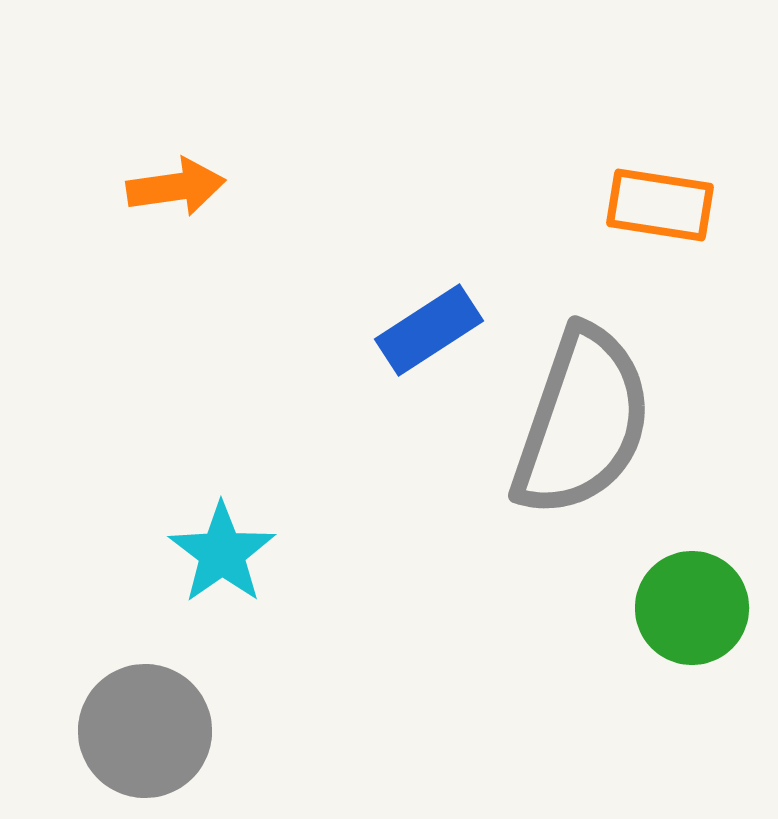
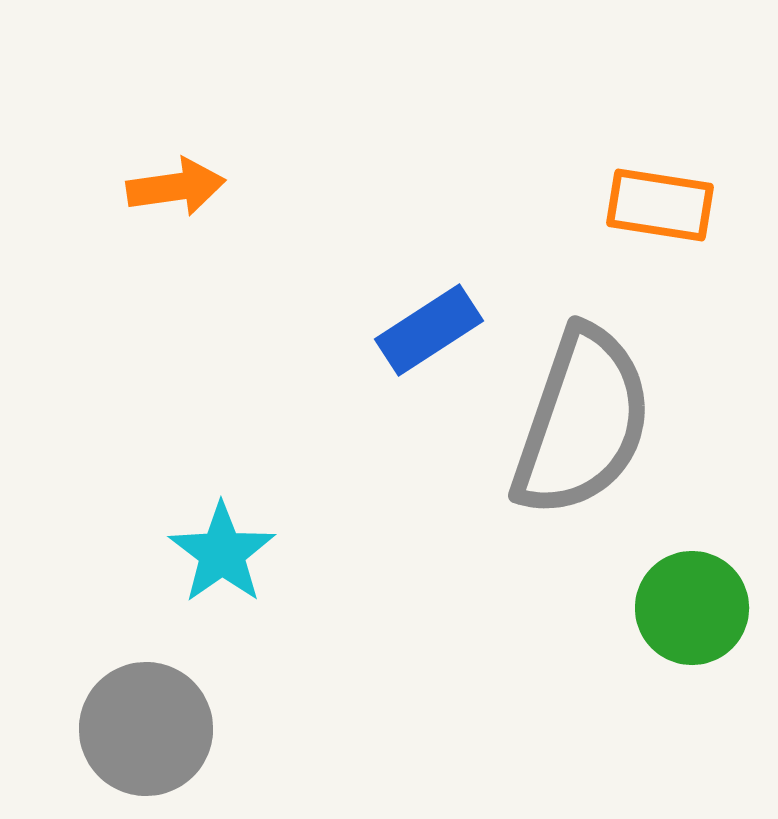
gray circle: moved 1 px right, 2 px up
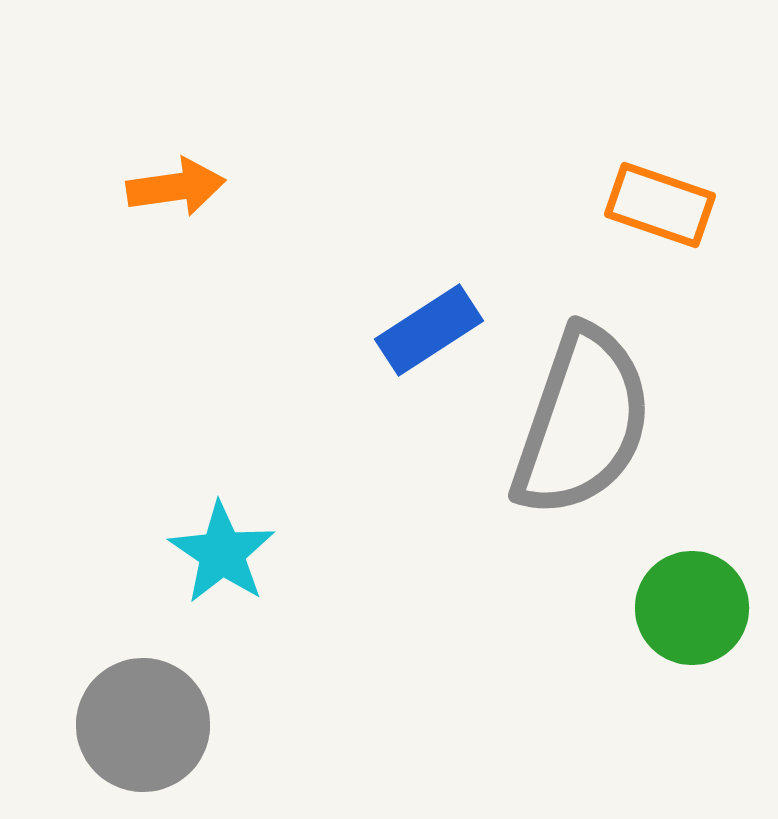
orange rectangle: rotated 10 degrees clockwise
cyan star: rotated 3 degrees counterclockwise
gray circle: moved 3 px left, 4 px up
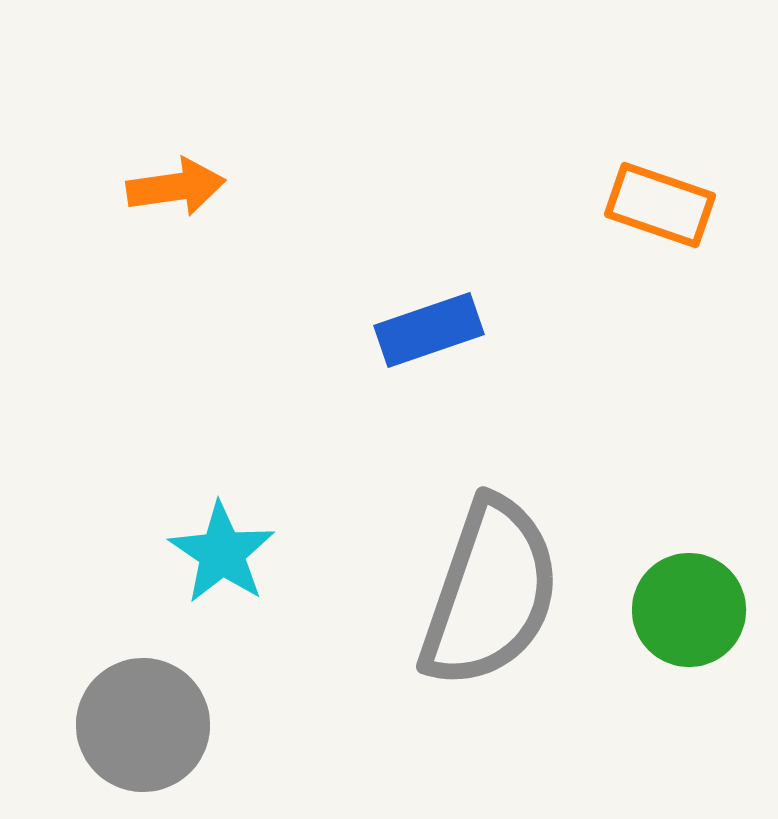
blue rectangle: rotated 14 degrees clockwise
gray semicircle: moved 92 px left, 171 px down
green circle: moved 3 px left, 2 px down
